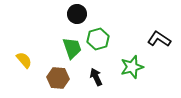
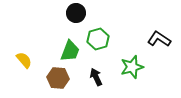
black circle: moved 1 px left, 1 px up
green trapezoid: moved 2 px left, 3 px down; rotated 40 degrees clockwise
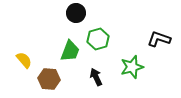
black L-shape: rotated 15 degrees counterclockwise
brown hexagon: moved 9 px left, 1 px down
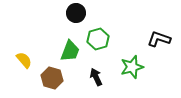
brown hexagon: moved 3 px right, 1 px up; rotated 10 degrees clockwise
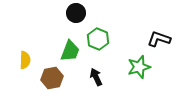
green hexagon: rotated 20 degrees counterclockwise
yellow semicircle: moved 1 px right; rotated 42 degrees clockwise
green star: moved 7 px right
brown hexagon: rotated 25 degrees counterclockwise
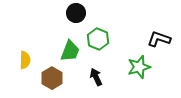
brown hexagon: rotated 20 degrees counterclockwise
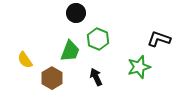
yellow semicircle: rotated 144 degrees clockwise
